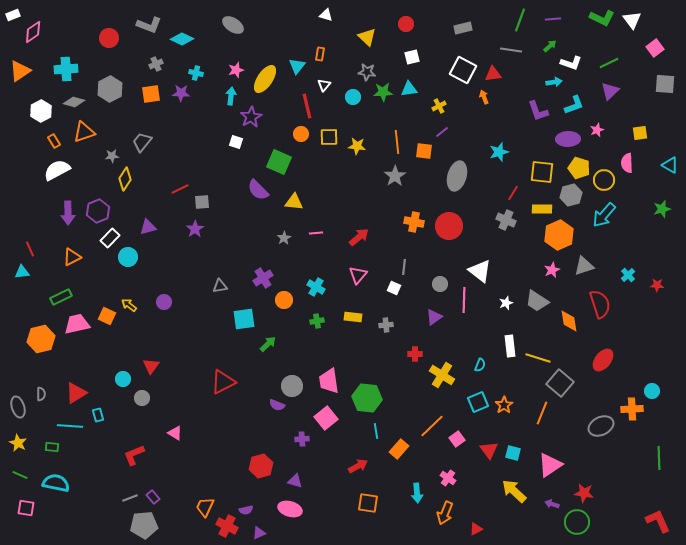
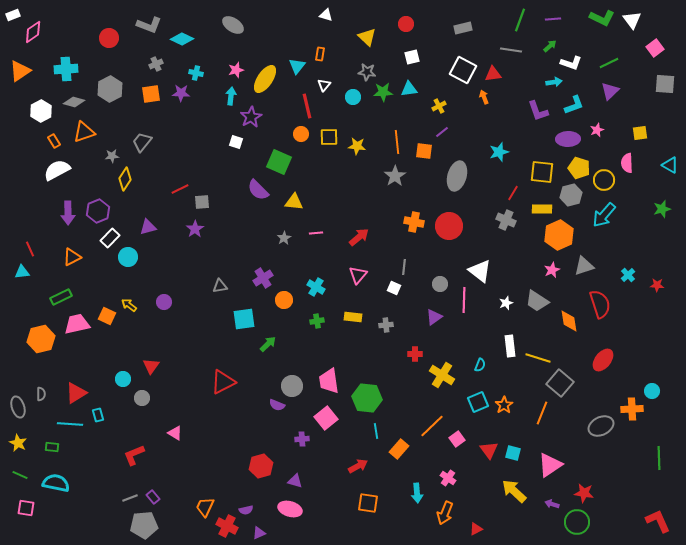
cyan line at (70, 426): moved 2 px up
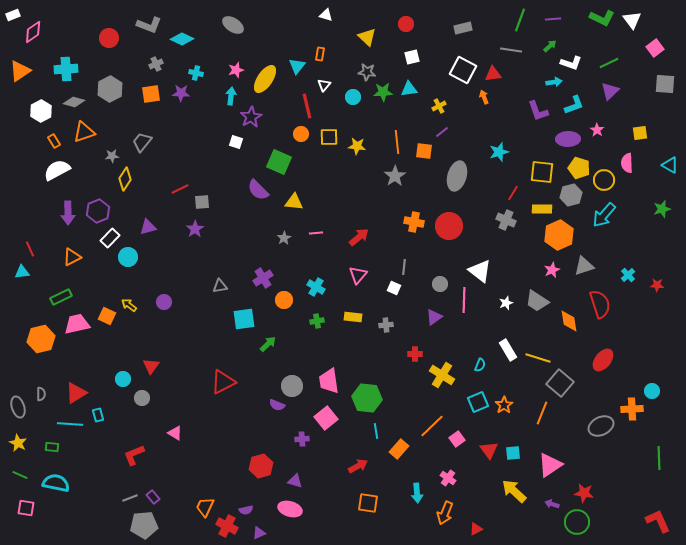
pink star at (597, 130): rotated 16 degrees counterclockwise
white rectangle at (510, 346): moved 2 px left, 4 px down; rotated 25 degrees counterclockwise
cyan square at (513, 453): rotated 21 degrees counterclockwise
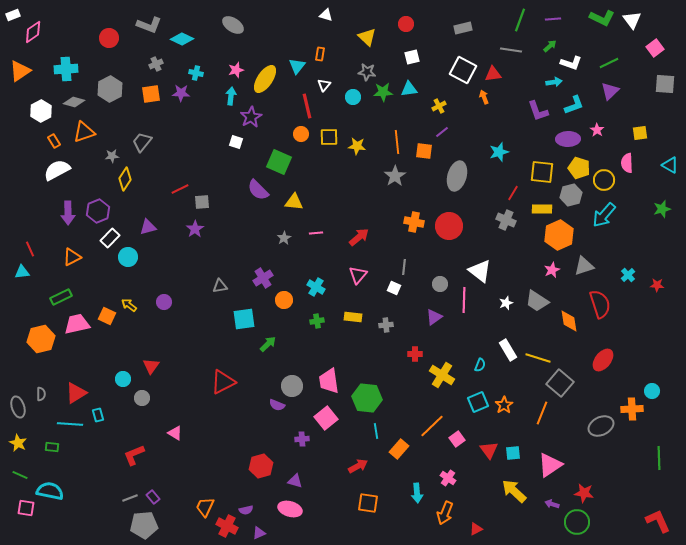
cyan semicircle at (56, 483): moved 6 px left, 8 px down
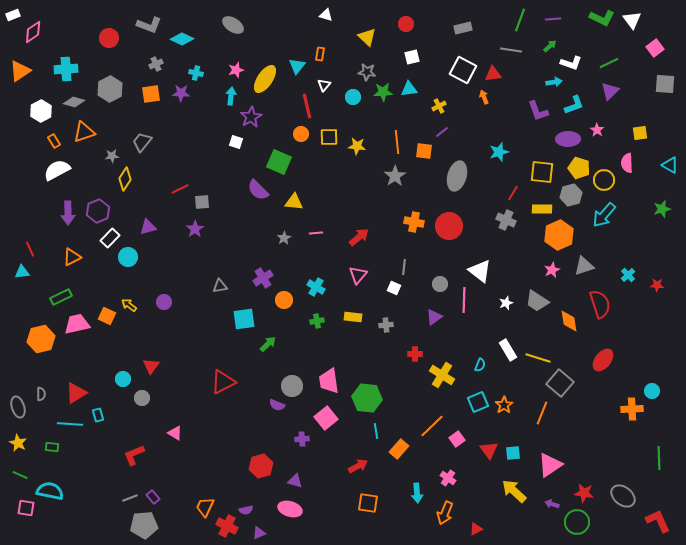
gray ellipse at (601, 426): moved 22 px right, 70 px down; rotated 65 degrees clockwise
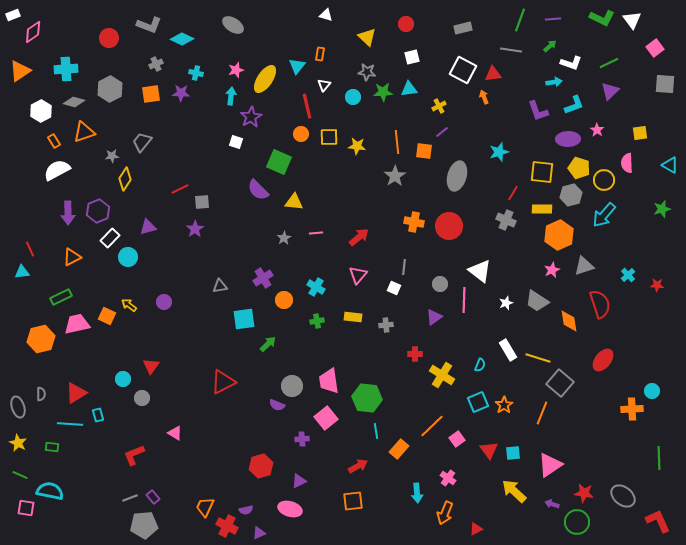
purple triangle at (295, 481): moved 4 px right; rotated 42 degrees counterclockwise
orange square at (368, 503): moved 15 px left, 2 px up; rotated 15 degrees counterclockwise
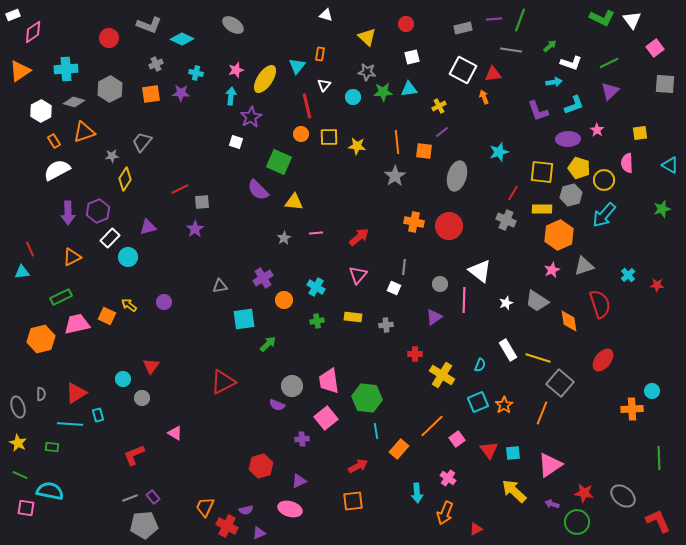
purple line at (553, 19): moved 59 px left
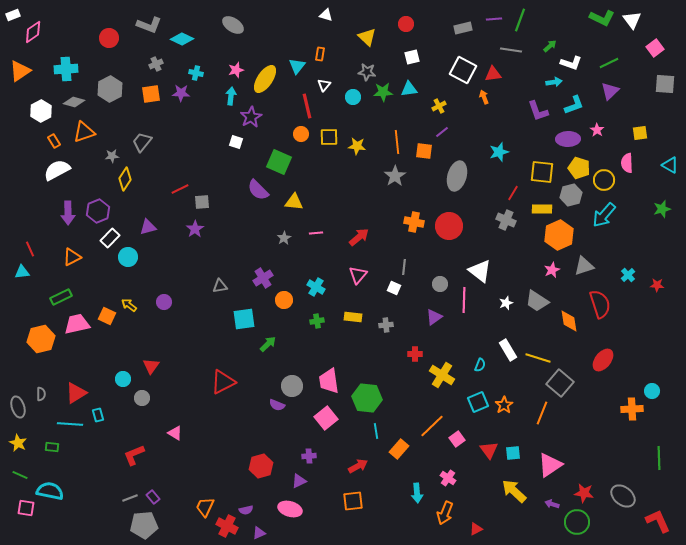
purple cross at (302, 439): moved 7 px right, 17 px down
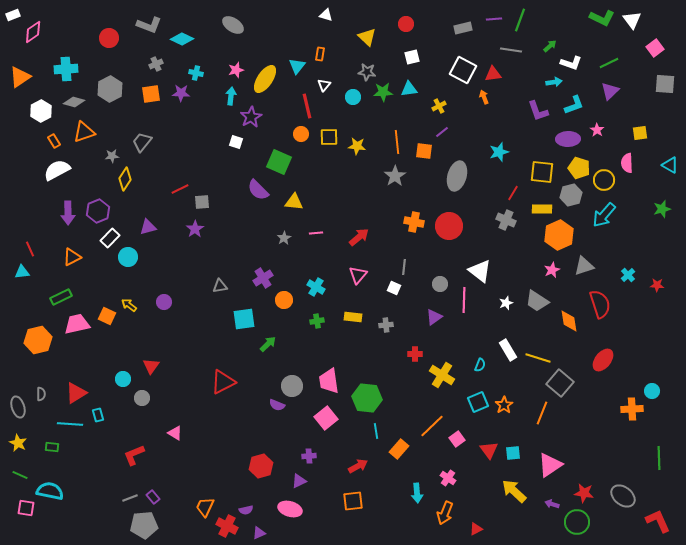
orange triangle at (20, 71): moved 6 px down
orange hexagon at (41, 339): moved 3 px left, 1 px down
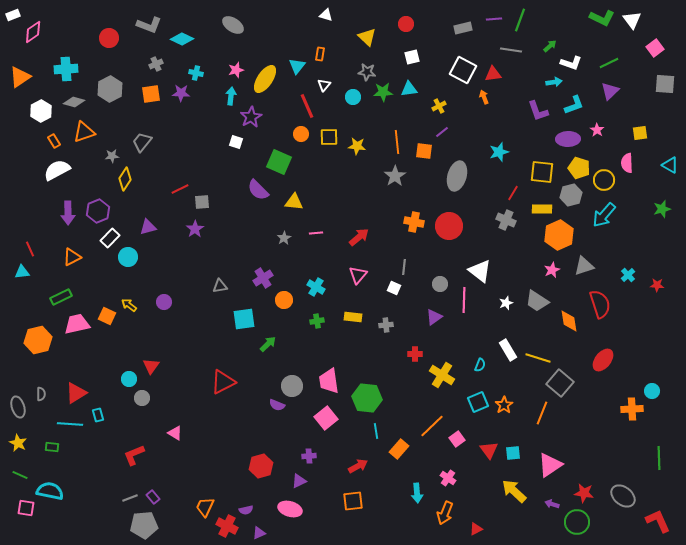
red line at (307, 106): rotated 10 degrees counterclockwise
cyan circle at (123, 379): moved 6 px right
